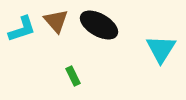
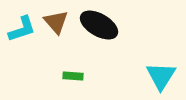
brown triangle: moved 1 px down
cyan triangle: moved 27 px down
green rectangle: rotated 60 degrees counterclockwise
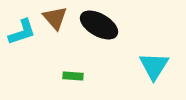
brown triangle: moved 1 px left, 4 px up
cyan L-shape: moved 3 px down
cyan triangle: moved 7 px left, 10 px up
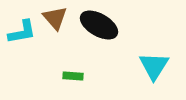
cyan L-shape: rotated 8 degrees clockwise
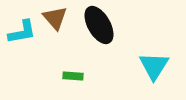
black ellipse: rotated 30 degrees clockwise
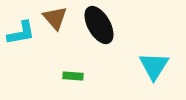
cyan L-shape: moved 1 px left, 1 px down
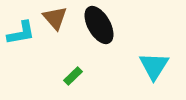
green rectangle: rotated 48 degrees counterclockwise
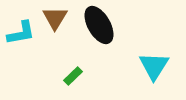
brown triangle: rotated 12 degrees clockwise
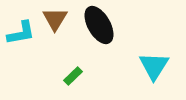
brown triangle: moved 1 px down
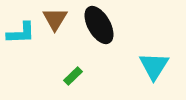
cyan L-shape: rotated 8 degrees clockwise
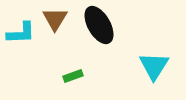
green rectangle: rotated 24 degrees clockwise
